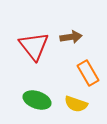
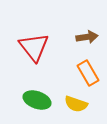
brown arrow: moved 16 px right
red triangle: moved 1 px down
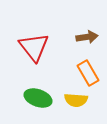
green ellipse: moved 1 px right, 2 px up
yellow semicircle: moved 4 px up; rotated 15 degrees counterclockwise
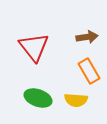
orange rectangle: moved 1 px right, 2 px up
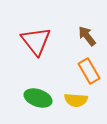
brown arrow: moved 1 px up; rotated 120 degrees counterclockwise
red triangle: moved 2 px right, 6 px up
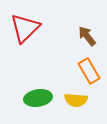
red triangle: moved 11 px left, 13 px up; rotated 24 degrees clockwise
green ellipse: rotated 28 degrees counterclockwise
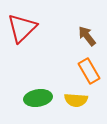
red triangle: moved 3 px left
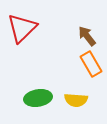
orange rectangle: moved 2 px right, 7 px up
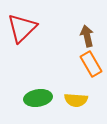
brown arrow: rotated 25 degrees clockwise
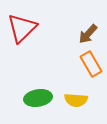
brown arrow: moved 1 px right, 2 px up; rotated 125 degrees counterclockwise
